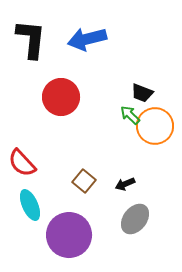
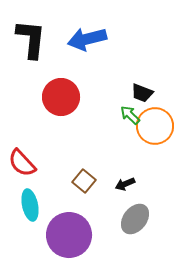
cyan ellipse: rotated 12 degrees clockwise
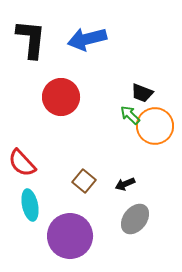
purple circle: moved 1 px right, 1 px down
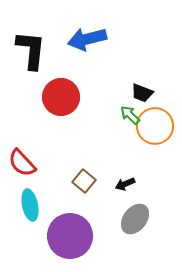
black L-shape: moved 11 px down
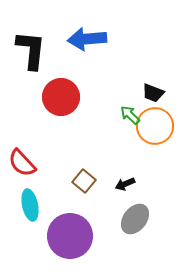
blue arrow: rotated 9 degrees clockwise
black trapezoid: moved 11 px right
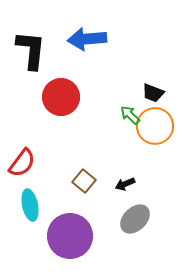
red semicircle: rotated 100 degrees counterclockwise
gray ellipse: rotated 8 degrees clockwise
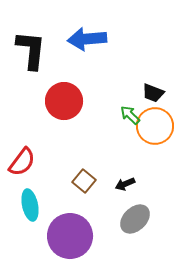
red circle: moved 3 px right, 4 px down
red semicircle: moved 1 px up
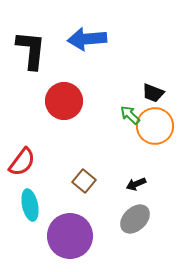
black arrow: moved 11 px right
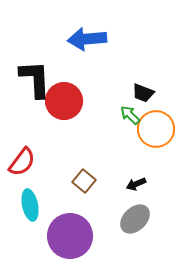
black L-shape: moved 4 px right, 29 px down; rotated 9 degrees counterclockwise
black trapezoid: moved 10 px left
orange circle: moved 1 px right, 3 px down
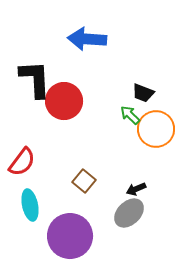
blue arrow: rotated 9 degrees clockwise
black arrow: moved 5 px down
gray ellipse: moved 6 px left, 6 px up
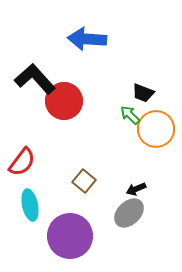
black L-shape: rotated 39 degrees counterclockwise
